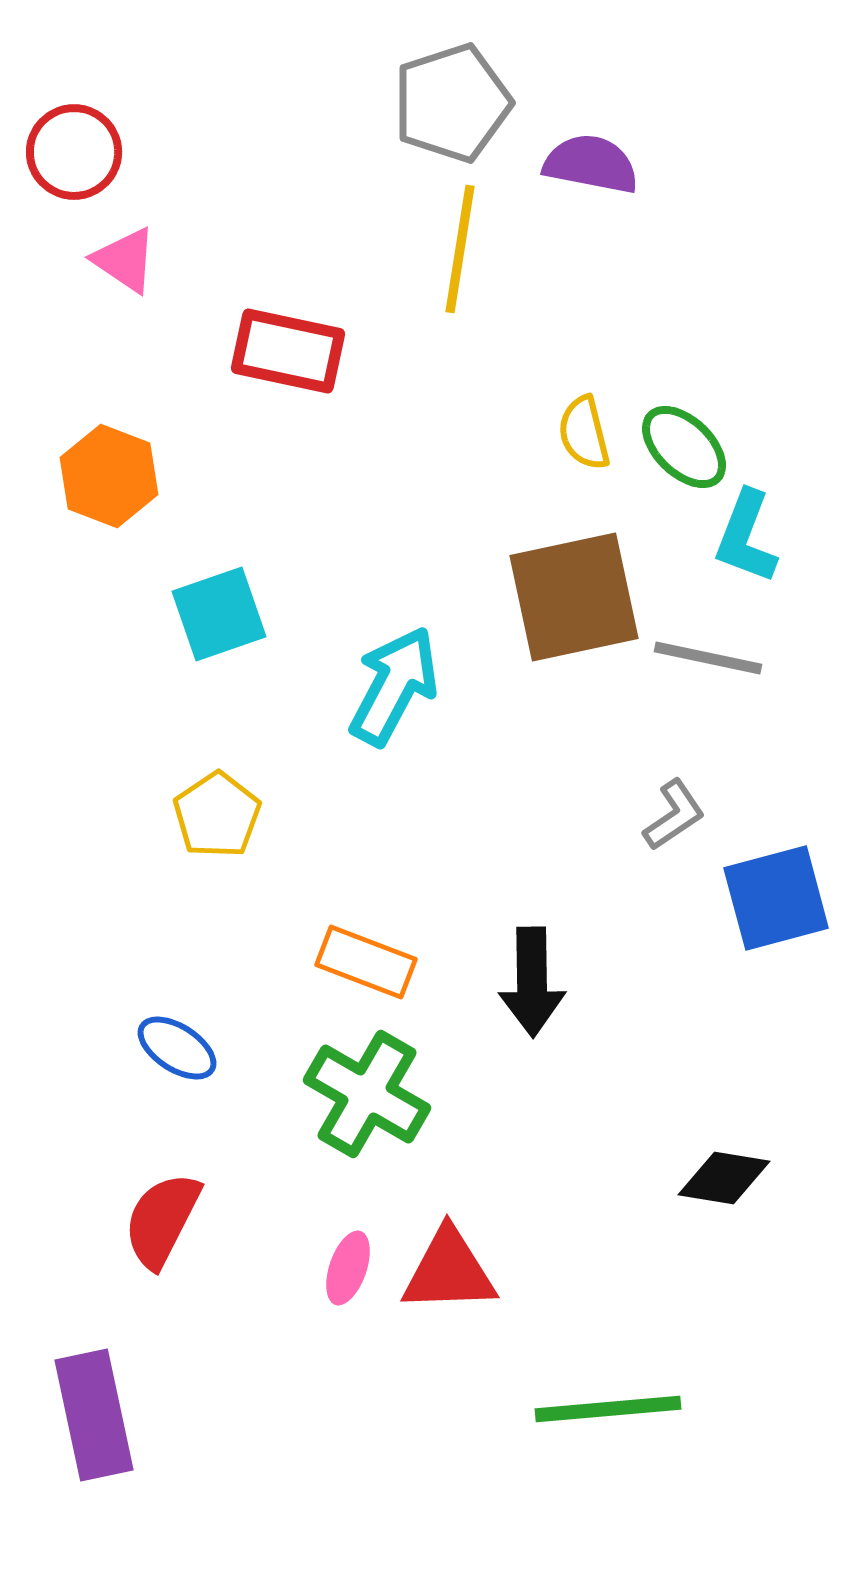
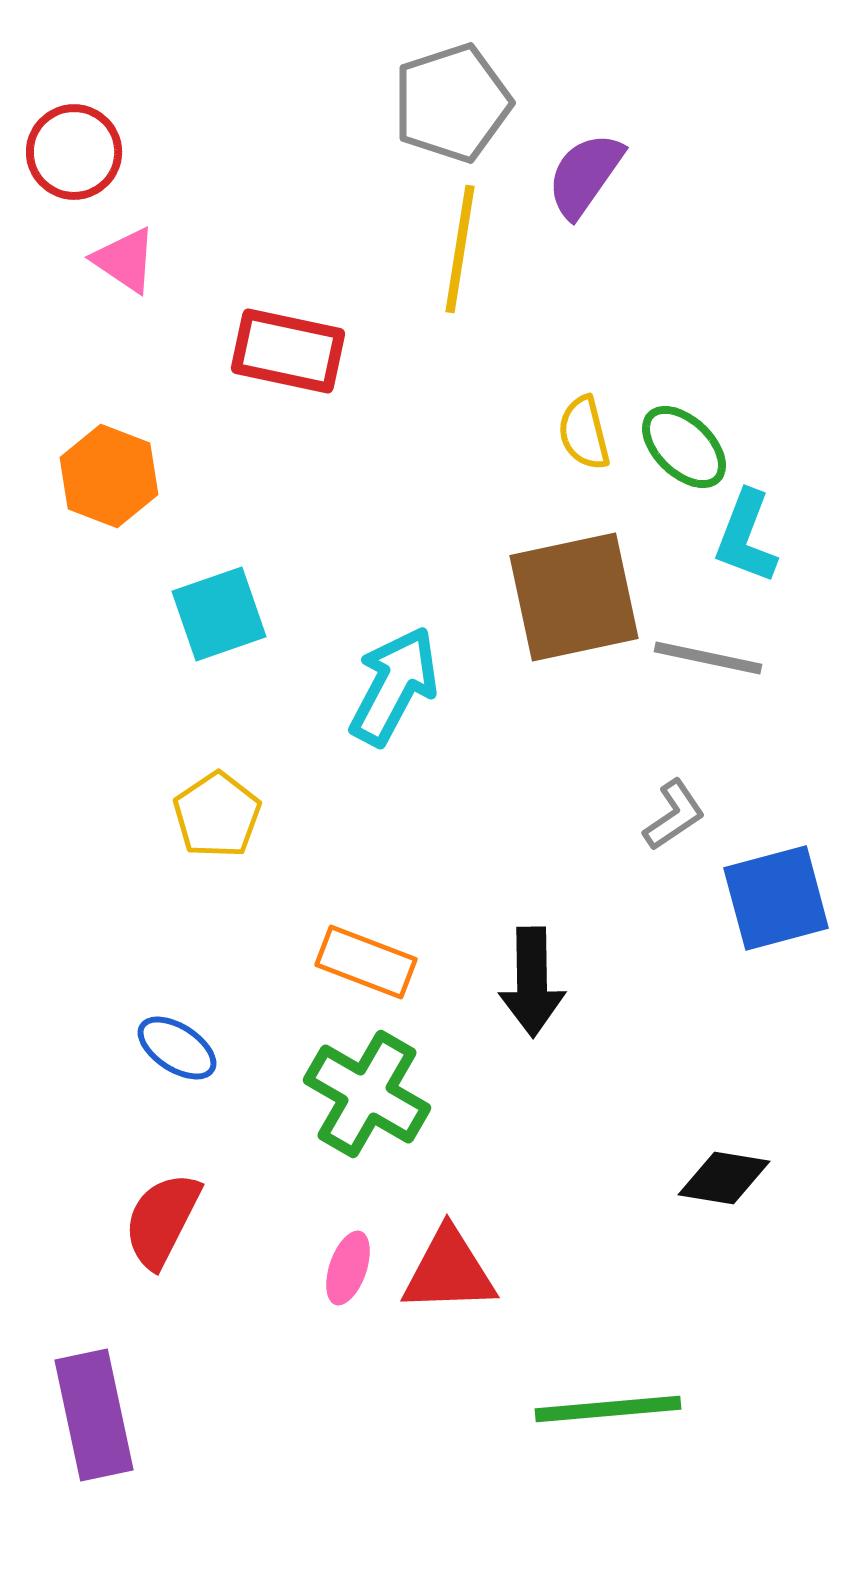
purple semicircle: moved 6 px left, 11 px down; rotated 66 degrees counterclockwise
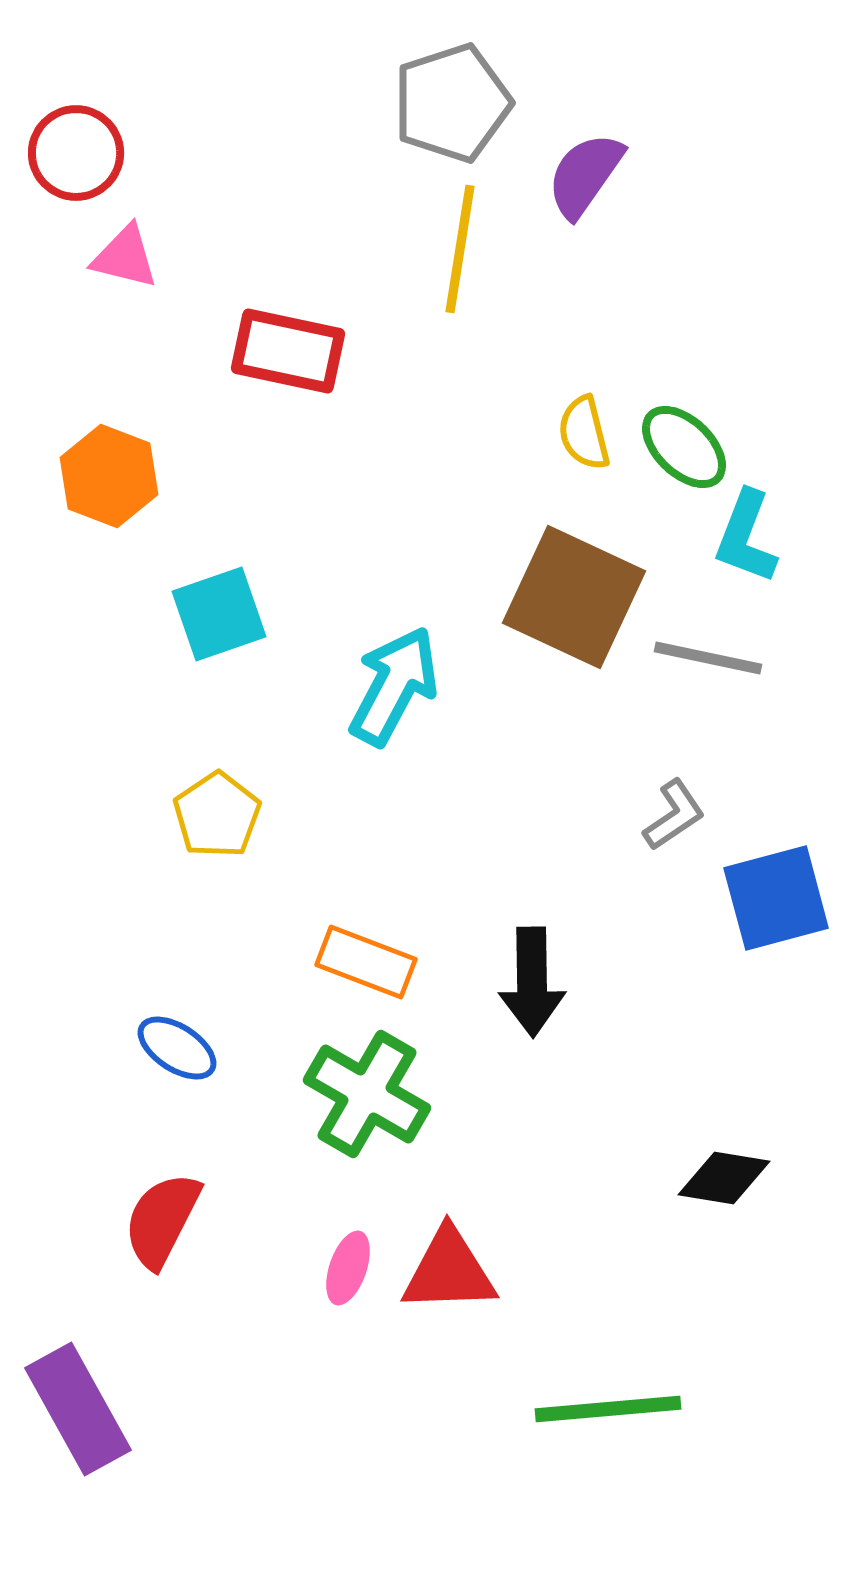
red circle: moved 2 px right, 1 px down
pink triangle: moved 3 px up; rotated 20 degrees counterclockwise
brown square: rotated 37 degrees clockwise
purple rectangle: moved 16 px left, 6 px up; rotated 17 degrees counterclockwise
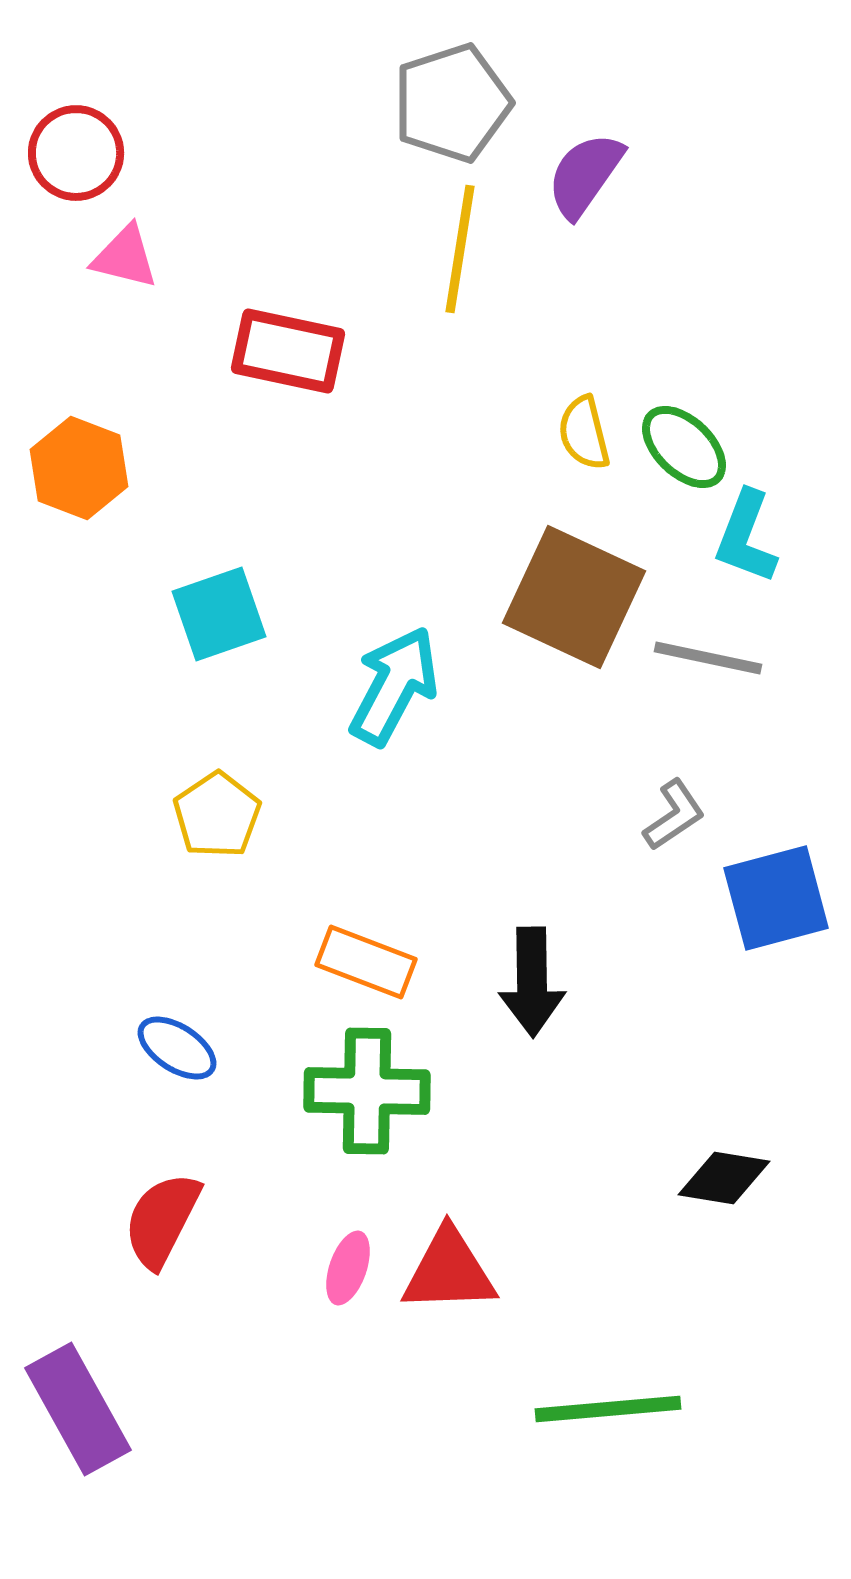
orange hexagon: moved 30 px left, 8 px up
green cross: moved 3 px up; rotated 29 degrees counterclockwise
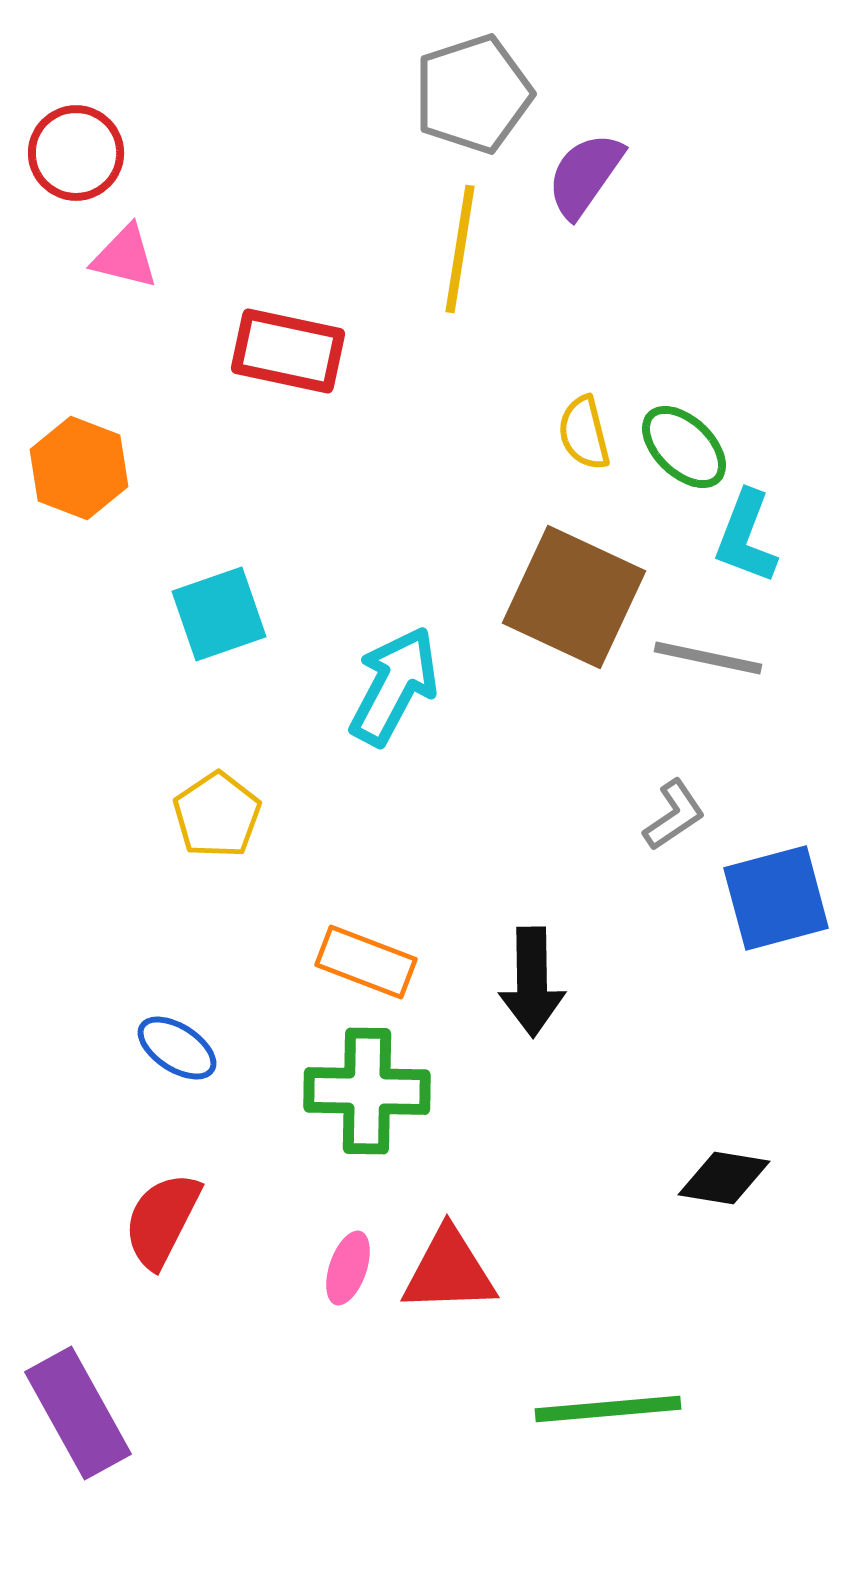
gray pentagon: moved 21 px right, 9 px up
purple rectangle: moved 4 px down
